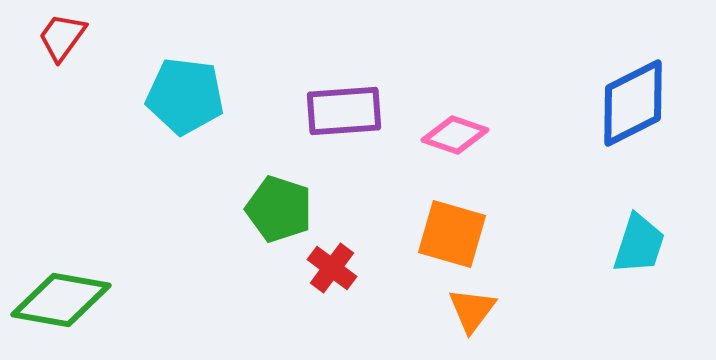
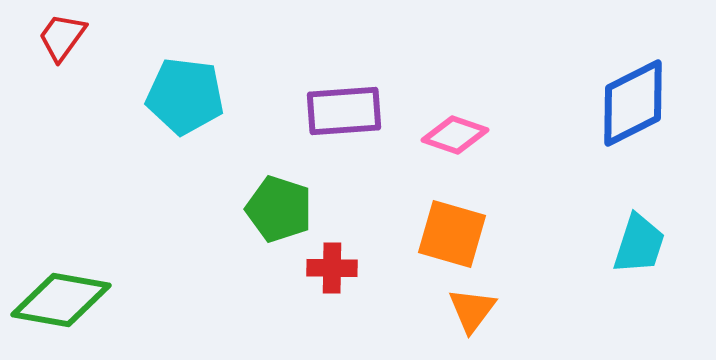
red cross: rotated 36 degrees counterclockwise
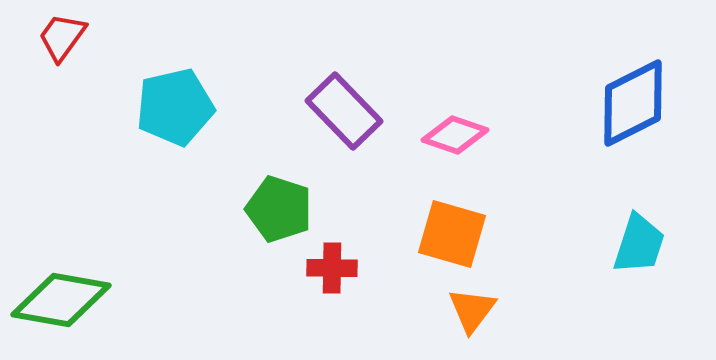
cyan pentagon: moved 10 px left, 11 px down; rotated 20 degrees counterclockwise
purple rectangle: rotated 50 degrees clockwise
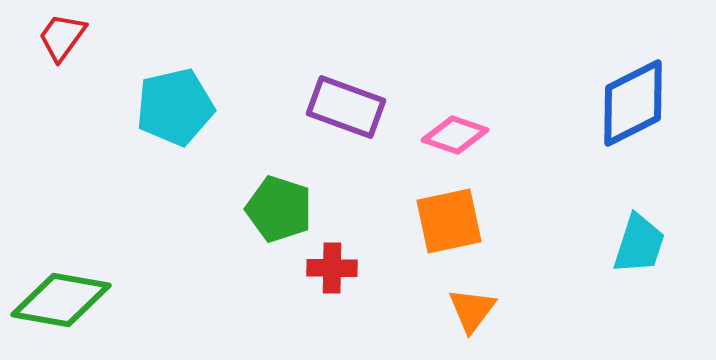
purple rectangle: moved 2 px right, 4 px up; rotated 26 degrees counterclockwise
orange square: moved 3 px left, 13 px up; rotated 28 degrees counterclockwise
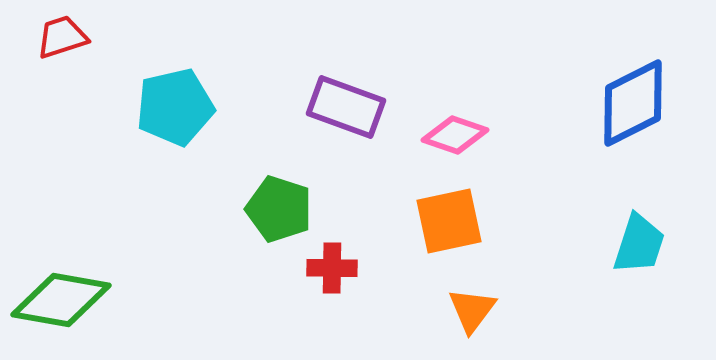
red trapezoid: rotated 36 degrees clockwise
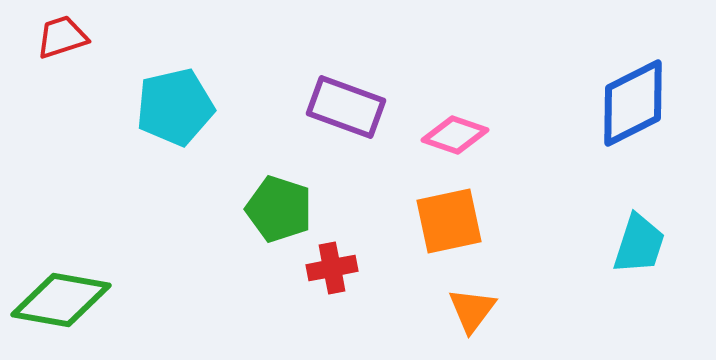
red cross: rotated 12 degrees counterclockwise
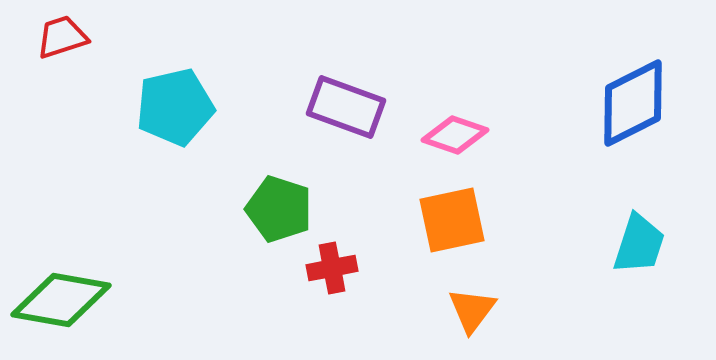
orange square: moved 3 px right, 1 px up
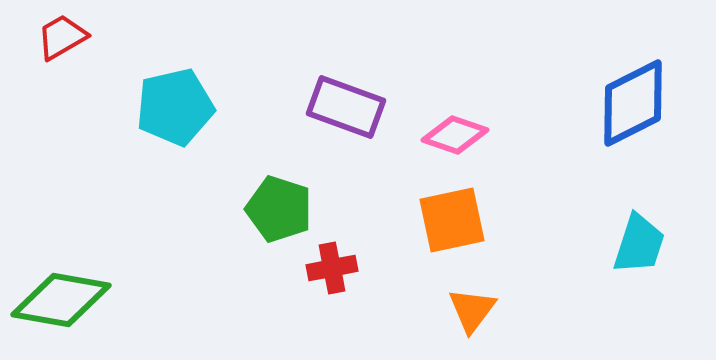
red trapezoid: rotated 12 degrees counterclockwise
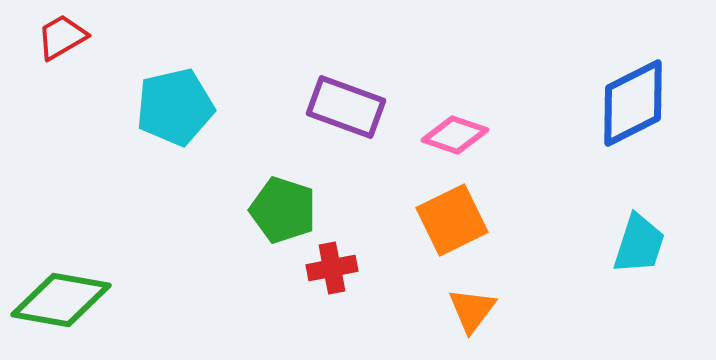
green pentagon: moved 4 px right, 1 px down
orange square: rotated 14 degrees counterclockwise
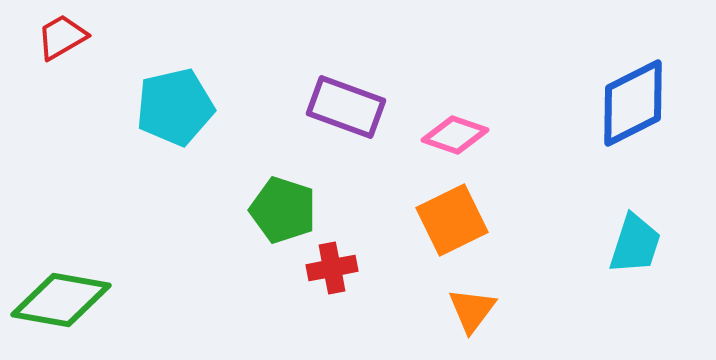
cyan trapezoid: moved 4 px left
